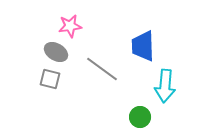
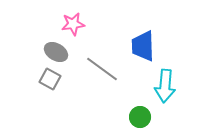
pink star: moved 3 px right, 2 px up
gray square: rotated 15 degrees clockwise
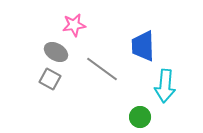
pink star: moved 1 px right, 1 px down
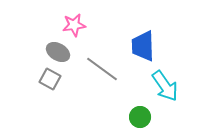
gray ellipse: moved 2 px right
cyan arrow: rotated 40 degrees counterclockwise
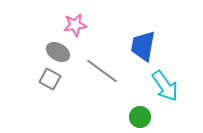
pink star: moved 1 px right
blue trapezoid: rotated 12 degrees clockwise
gray line: moved 2 px down
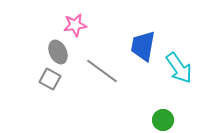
gray ellipse: rotated 35 degrees clockwise
cyan arrow: moved 14 px right, 18 px up
green circle: moved 23 px right, 3 px down
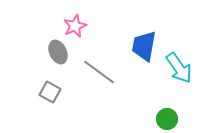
pink star: moved 1 px down; rotated 15 degrees counterclockwise
blue trapezoid: moved 1 px right
gray line: moved 3 px left, 1 px down
gray square: moved 13 px down
green circle: moved 4 px right, 1 px up
